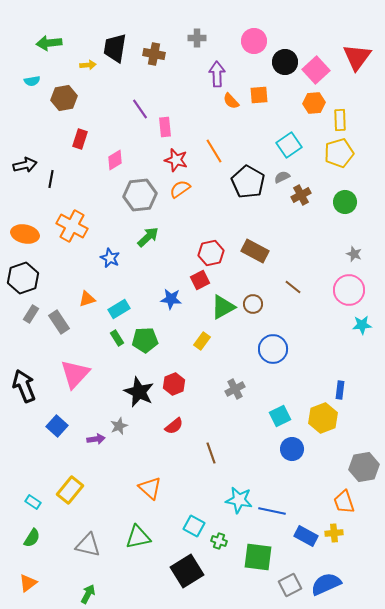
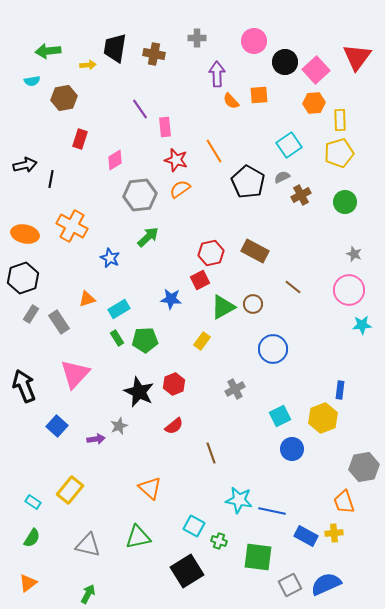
green arrow at (49, 43): moved 1 px left, 8 px down
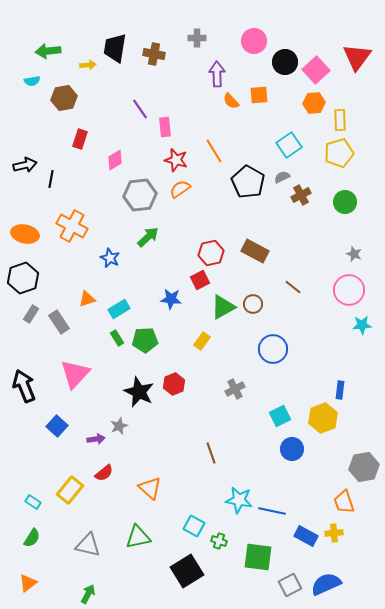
red semicircle at (174, 426): moved 70 px left, 47 px down
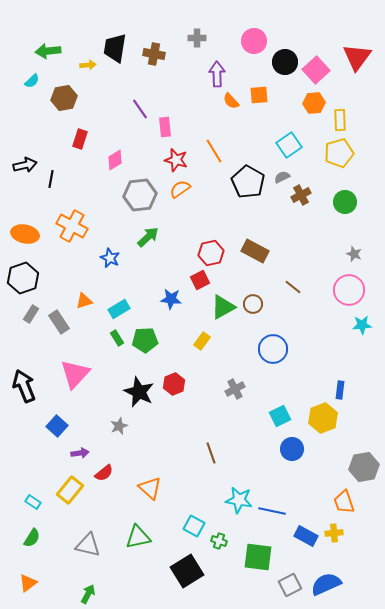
cyan semicircle at (32, 81): rotated 35 degrees counterclockwise
orange triangle at (87, 299): moved 3 px left, 2 px down
purple arrow at (96, 439): moved 16 px left, 14 px down
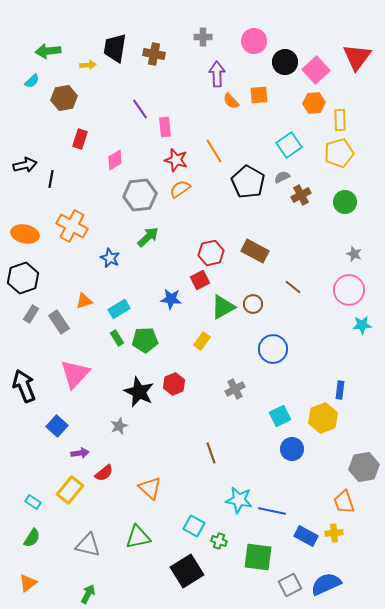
gray cross at (197, 38): moved 6 px right, 1 px up
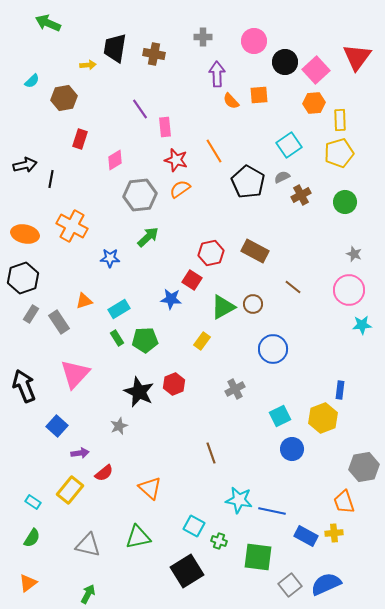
green arrow at (48, 51): moved 28 px up; rotated 30 degrees clockwise
blue star at (110, 258): rotated 24 degrees counterclockwise
red square at (200, 280): moved 8 px left; rotated 30 degrees counterclockwise
gray square at (290, 585): rotated 10 degrees counterclockwise
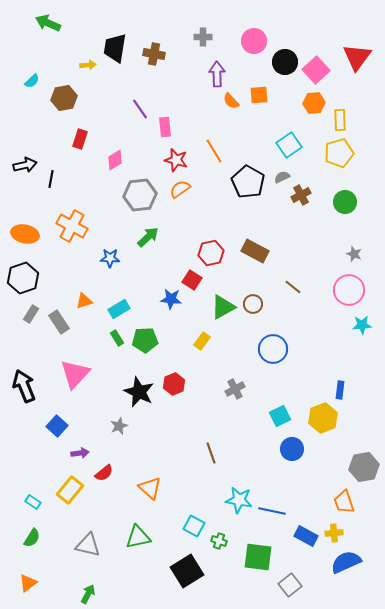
blue semicircle at (326, 584): moved 20 px right, 22 px up
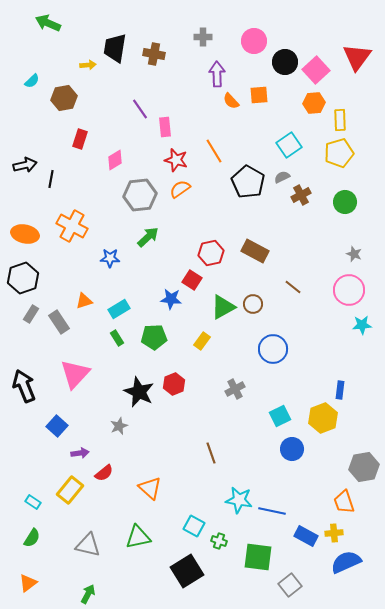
green pentagon at (145, 340): moved 9 px right, 3 px up
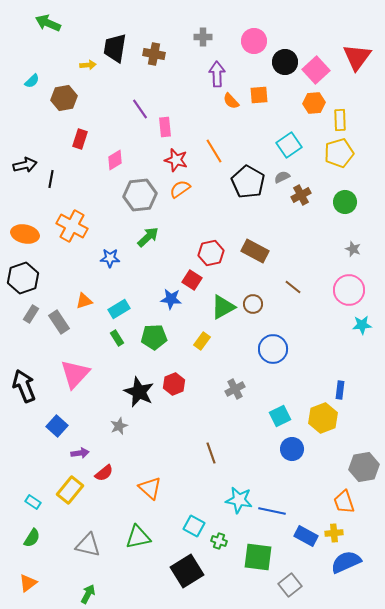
gray star at (354, 254): moved 1 px left, 5 px up
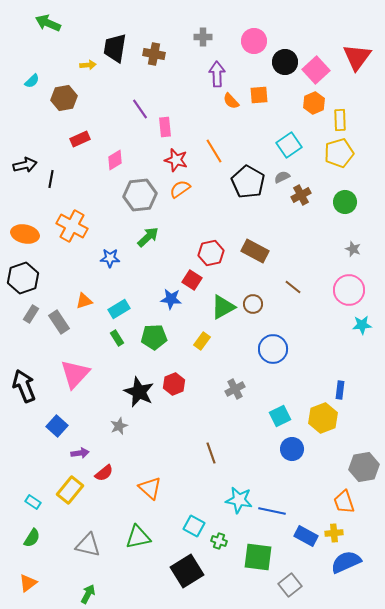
orange hexagon at (314, 103): rotated 20 degrees counterclockwise
red rectangle at (80, 139): rotated 48 degrees clockwise
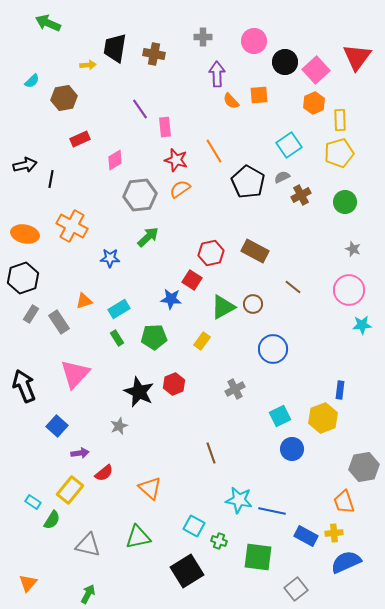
green semicircle at (32, 538): moved 20 px right, 18 px up
orange triangle at (28, 583): rotated 12 degrees counterclockwise
gray square at (290, 585): moved 6 px right, 4 px down
